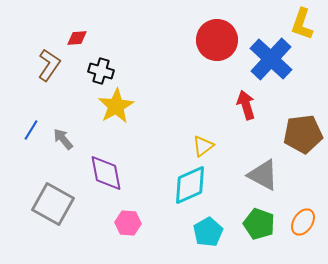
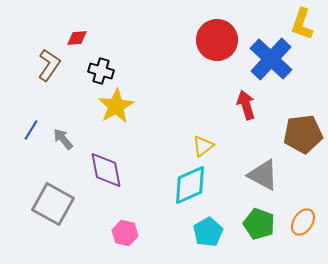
purple diamond: moved 3 px up
pink hexagon: moved 3 px left, 10 px down; rotated 10 degrees clockwise
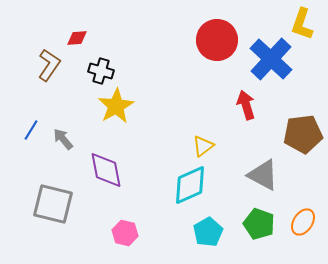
gray square: rotated 15 degrees counterclockwise
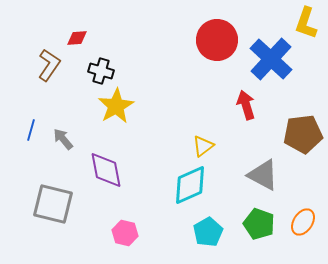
yellow L-shape: moved 4 px right, 1 px up
blue line: rotated 15 degrees counterclockwise
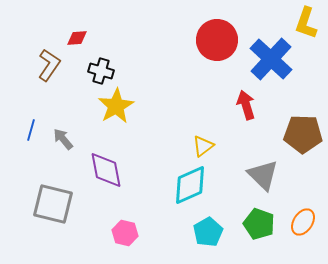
brown pentagon: rotated 9 degrees clockwise
gray triangle: rotated 16 degrees clockwise
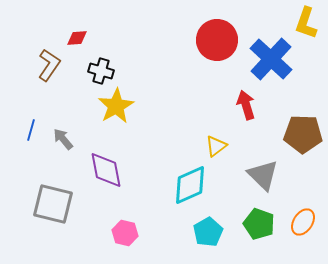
yellow triangle: moved 13 px right
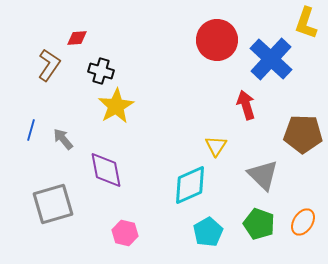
yellow triangle: rotated 20 degrees counterclockwise
gray square: rotated 30 degrees counterclockwise
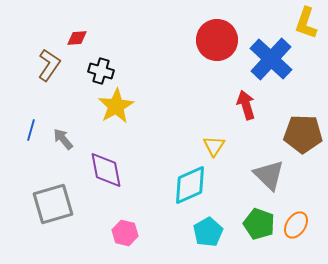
yellow triangle: moved 2 px left
gray triangle: moved 6 px right
orange ellipse: moved 7 px left, 3 px down
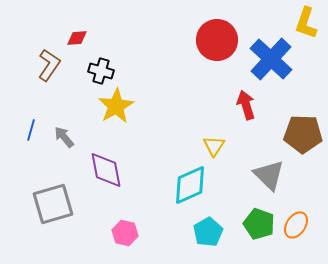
gray arrow: moved 1 px right, 2 px up
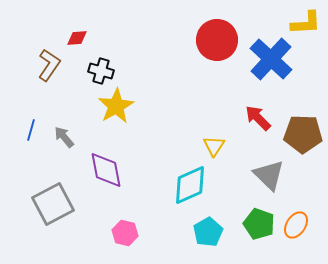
yellow L-shape: rotated 112 degrees counterclockwise
red arrow: moved 12 px right, 13 px down; rotated 28 degrees counterclockwise
gray square: rotated 12 degrees counterclockwise
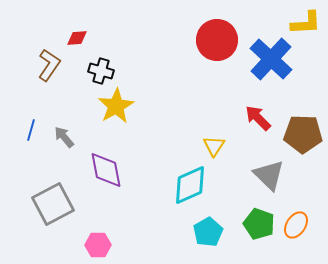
pink hexagon: moved 27 px left, 12 px down; rotated 15 degrees counterclockwise
